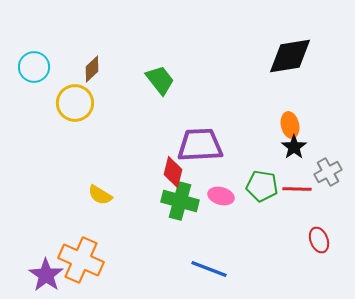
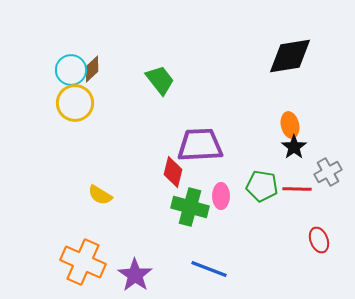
cyan circle: moved 37 px right, 3 px down
pink ellipse: rotated 75 degrees clockwise
green cross: moved 10 px right, 6 px down
orange cross: moved 2 px right, 2 px down
purple star: moved 89 px right
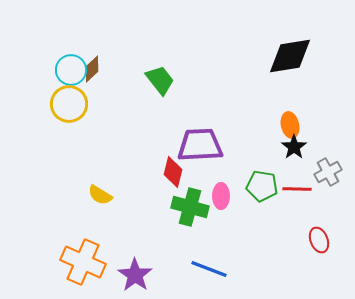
yellow circle: moved 6 px left, 1 px down
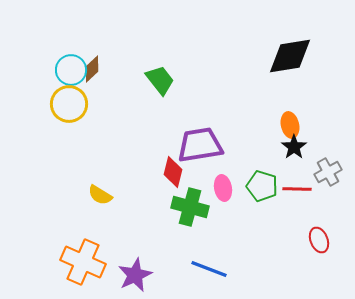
purple trapezoid: rotated 6 degrees counterclockwise
green pentagon: rotated 8 degrees clockwise
pink ellipse: moved 2 px right, 8 px up; rotated 10 degrees counterclockwise
purple star: rotated 12 degrees clockwise
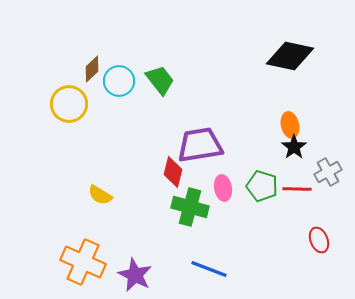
black diamond: rotated 21 degrees clockwise
cyan circle: moved 48 px right, 11 px down
purple star: rotated 20 degrees counterclockwise
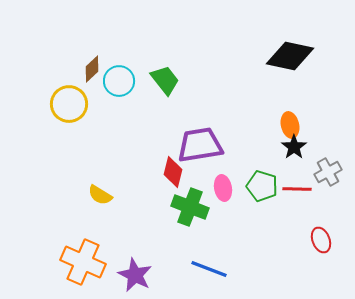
green trapezoid: moved 5 px right
green cross: rotated 6 degrees clockwise
red ellipse: moved 2 px right
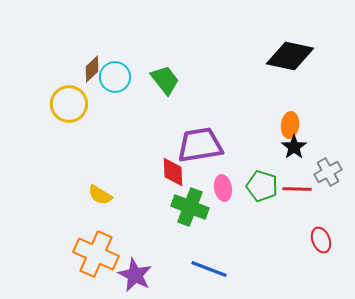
cyan circle: moved 4 px left, 4 px up
orange ellipse: rotated 20 degrees clockwise
red diamond: rotated 16 degrees counterclockwise
orange cross: moved 13 px right, 8 px up
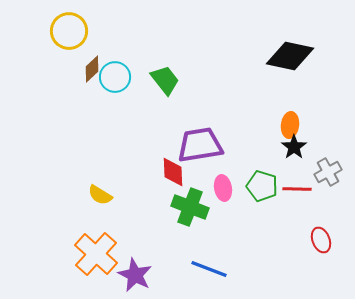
yellow circle: moved 73 px up
orange cross: rotated 18 degrees clockwise
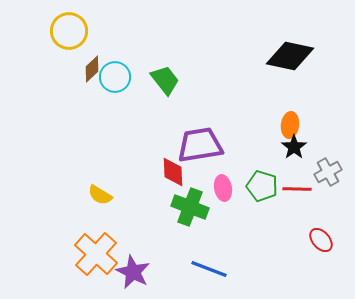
red ellipse: rotated 20 degrees counterclockwise
purple star: moved 2 px left, 3 px up
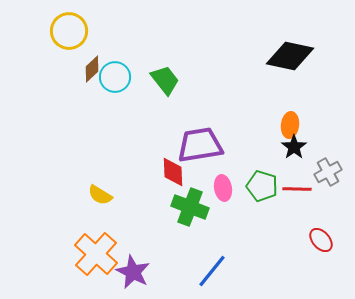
blue line: moved 3 px right, 2 px down; rotated 72 degrees counterclockwise
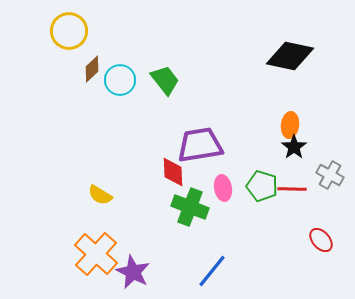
cyan circle: moved 5 px right, 3 px down
gray cross: moved 2 px right, 3 px down; rotated 32 degrees counterclockwise
red line: moved 5 px left
